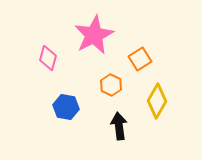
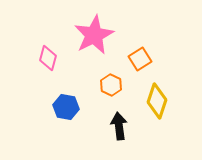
yellow diamond: rotated 12 degrees counterclockwise
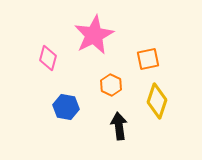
orange square: moved 8 px right; rotated 20 degrees clockwise
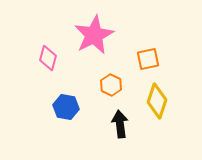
black arrow: moved 1 px right, 2 px up
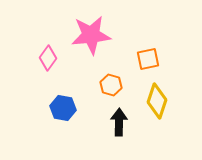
pink star: moved 3 px left; rotated 21 degrees clockwise
pink diamond: rotated 20 degrees clockwise
orange hexagon: rotated 10 degrees counterclockwise
blue hexagon: moved 3 px left, 1 px down
black arrow: moved 1 px left, 2 px up; rotated 8 degrees clockwise
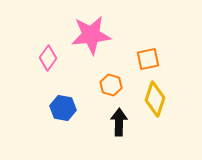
yellow diamond: moved 2 px left, 2 px up
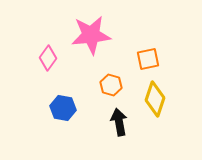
black arrow: rotated 12 degrees counterclockwise
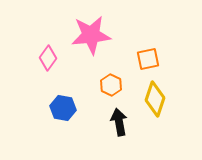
orange hexagon: rotated 10 degrees clockwise
